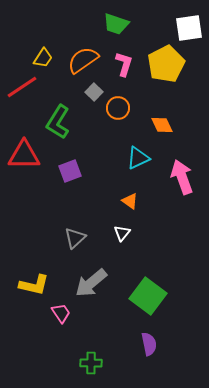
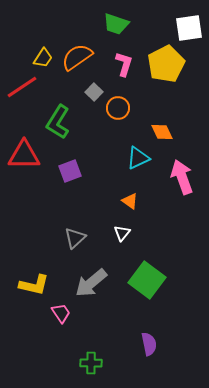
orange semicircle: moved 6 px left, 3 px up
orange diamond: moved 7 px down
green square: moved 1 px left, 16 px up
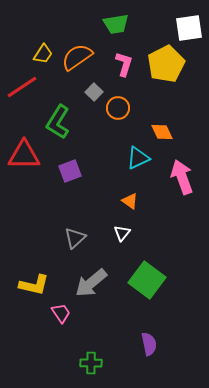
green trapezoid: rotated 28 degrees counterclockwise
yellow trapezoid: moved 4 px up
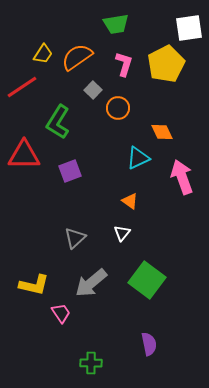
gray square: moved 1 px left, 2 px up
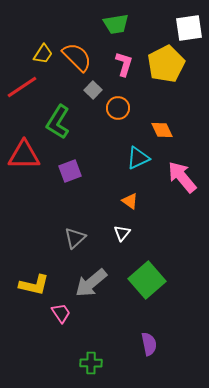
orange semicircle: rotated 80 degrees clockwise
orange diamond: moved 2 px up
pink arrow: rotated 20 degrees counterclockwise
green square: rotated 12 degrees clockwise
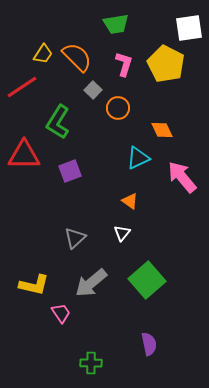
yellow pentagon: rotated 18 degrees counterclockwise
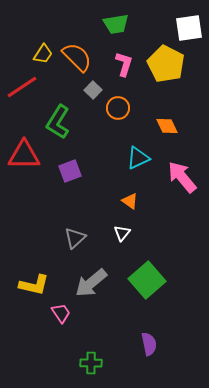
orange diamond: moved 5 px right, 4 px up
